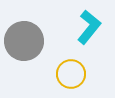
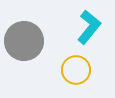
yellow circle: moved 5 px right, 4 px up
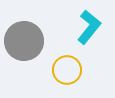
yellow circle: moved 9 px left
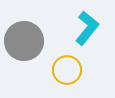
cyan L-shape: moved 2 px left, 1 px down
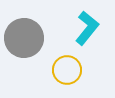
gray circle: moved 3 px up
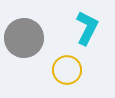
cyan L-shape: rotated 12 degrees counterclockwise
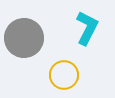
yellow circle: moved 3 px left, 5 px down
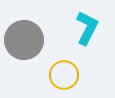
gray circle: moved 2 px down
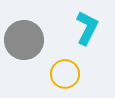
yellow circle: moved 1 px right, 1 px up
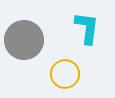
cyan L-shape: rotated 20 degrees counterclockwise
